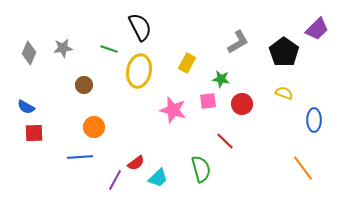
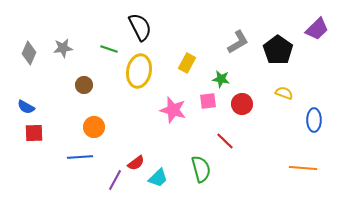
black pentagon: moved 6 px left, 2 px up
orange line: rotated 48 degrees counterclockwise
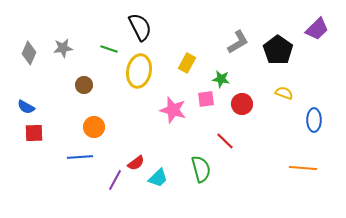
pink square: moved 2 px left, 2 px up
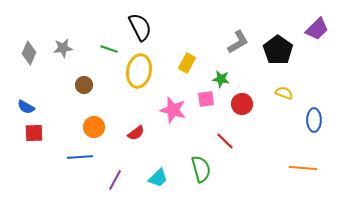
red semicircle: moved 30 px up
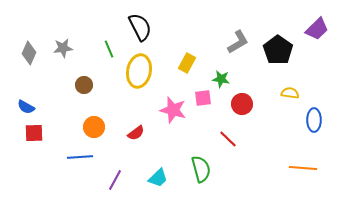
green line: rotated 48 degrees clockwise
yellow semicircle: moved 6 px right; rotated 12 degrees counterclockwise
pink square: moved 3 px left, 1 px up
red line: moved 3 px right, 2 px up
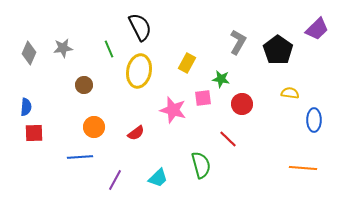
gray L-shape: rotated 30 degrees counterclockwise
blue semicircle: rotated 114 degrees counterclockwise
green semicircle: moved 4 px up
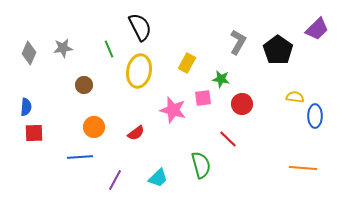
yellow semicircle: moved 5 px right, 4 px down
blue ellipse: moved 1 px right, 4 px up
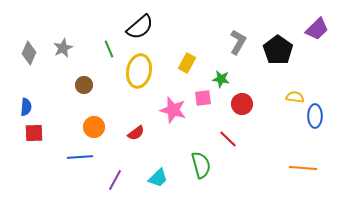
black semicircle: rotated 76 degrees clockwise
gray star: rotated 18 degrees counterclockwise
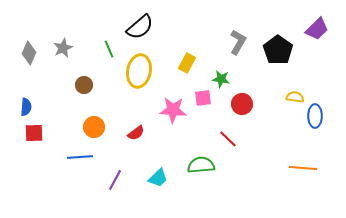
pink star: rotated 12 degrees counterclockwise
green semicircle: rotated 80 degrees counterclockwise
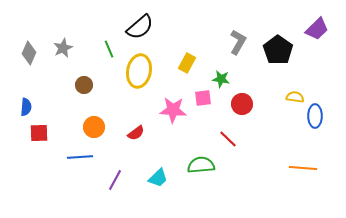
red square: moved 5 px right
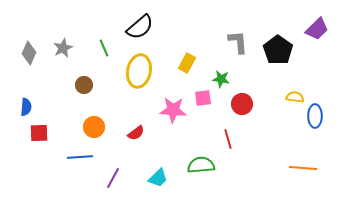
gray L-shape: rotated 35 degrees counterclockwise
green line: moved 5 px left, 1 px up
red line: rotated 30 degrees clockwise
purple line: moved 2 px left, 2 px up
